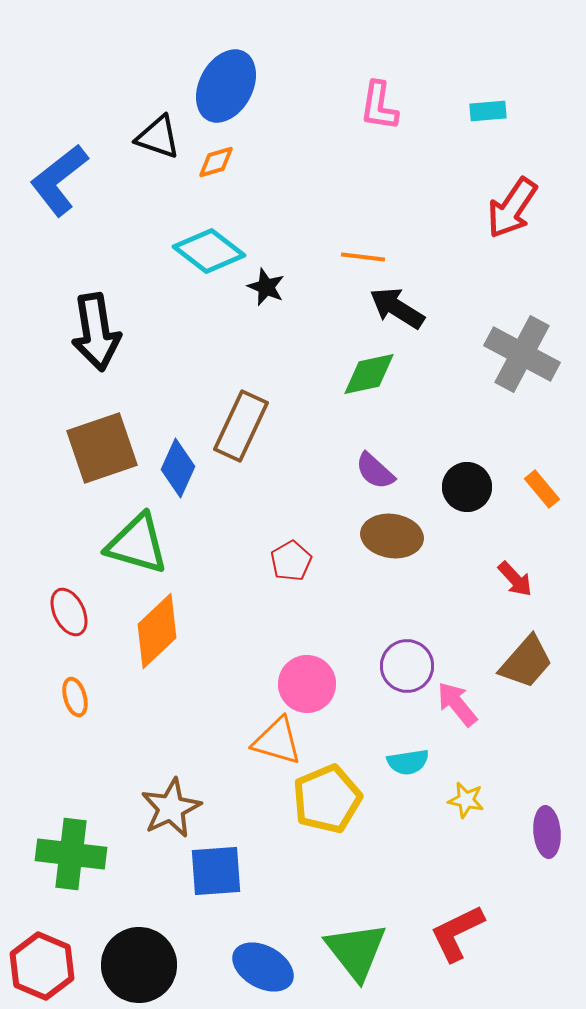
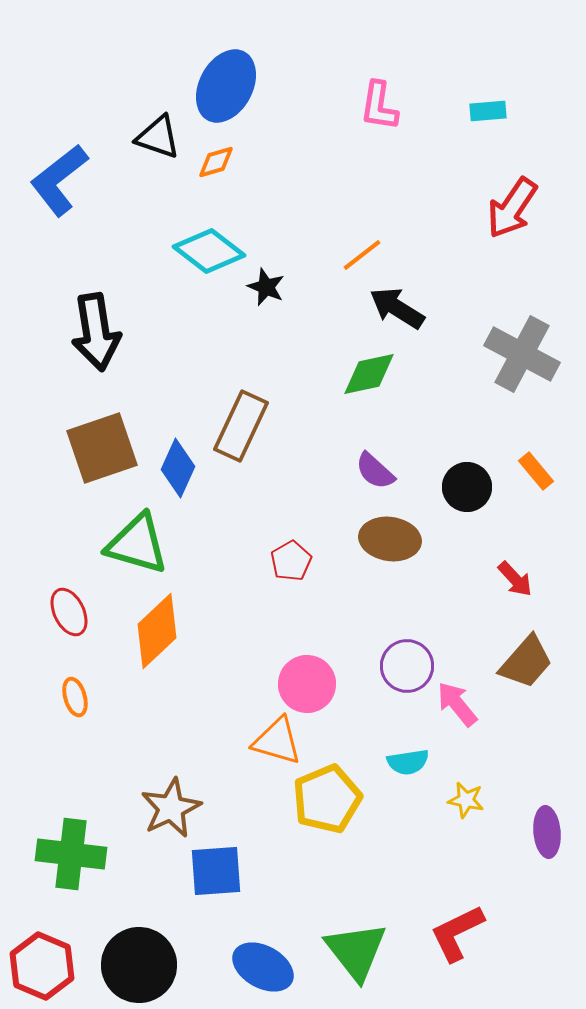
orange line at (363, 257): moved 1 px left, 2 px up; rotated 45 degrees counterclockwise
orange rectangle at (542, 489): moved 6 px left, 18 px up
brown ellipse at (392, 536): moved 2 px left, 3 px down
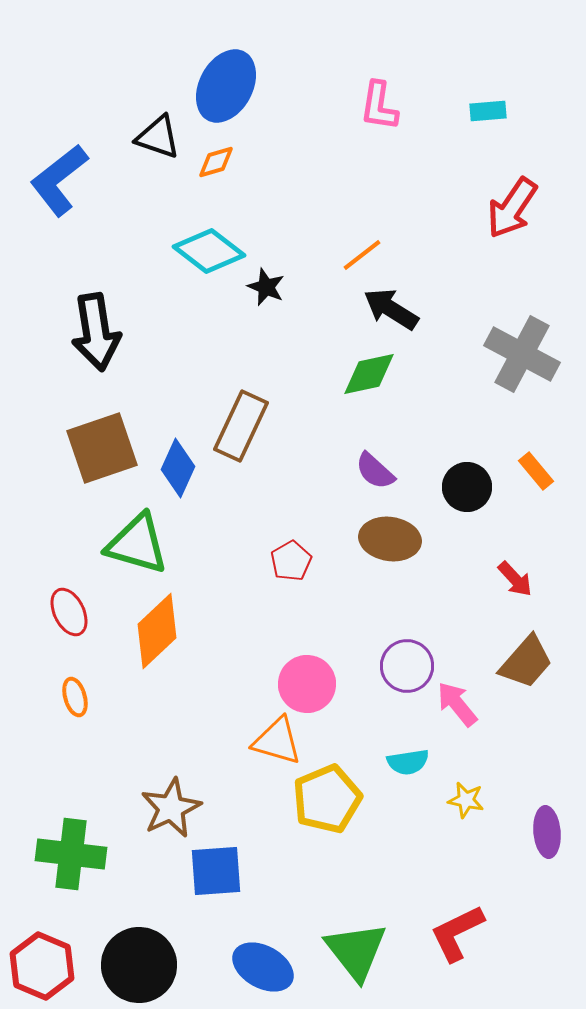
black arrow at (397, 308): moved 6 px left, 1 px down
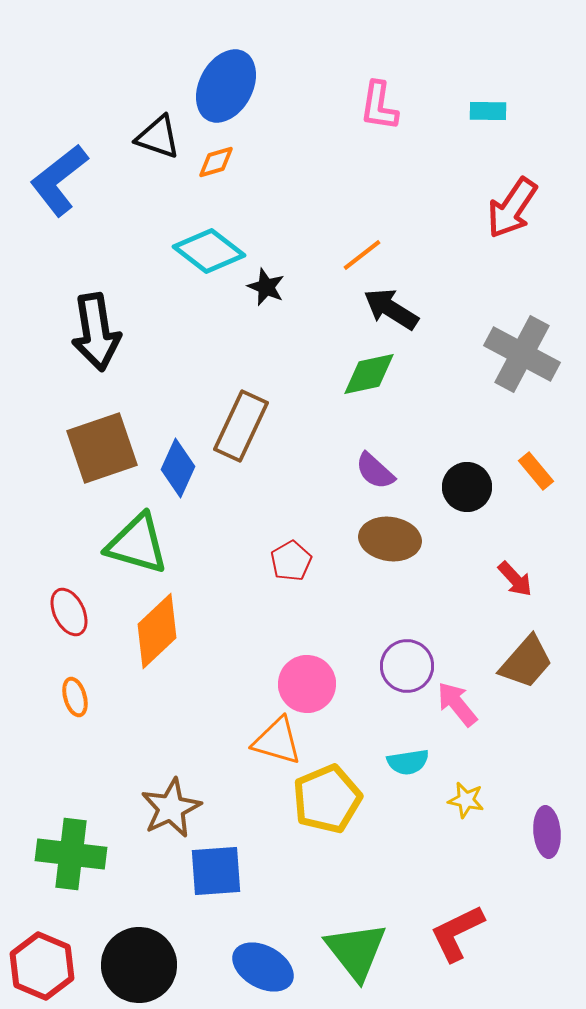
cyan rectangle at (488, 111): rotated 6 degrees clockwise
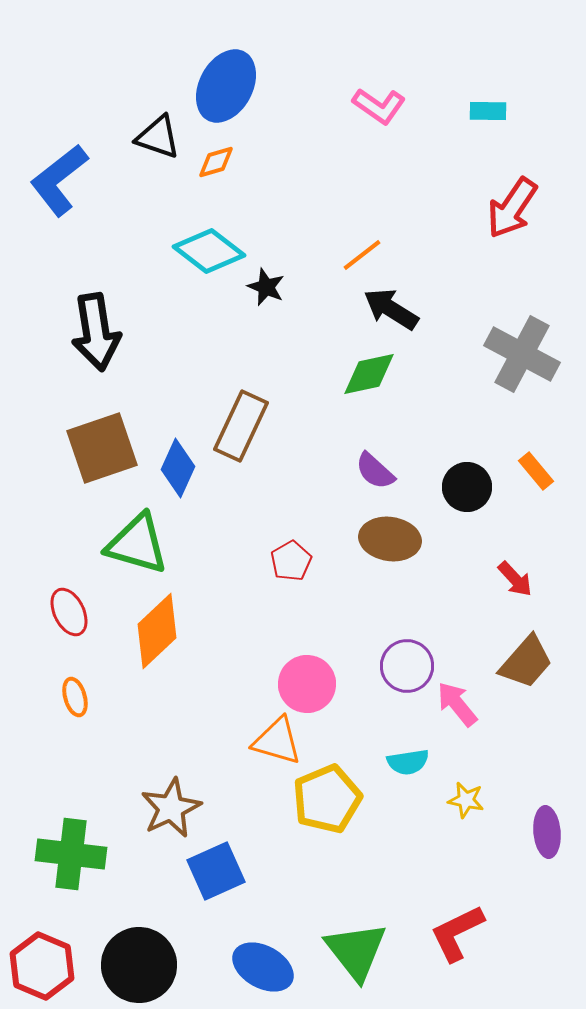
pink L-shape at (379, 106): rotated 64 degrees counterclockwise
blue square at (216, 871): rotated 20 degrees counterclockwise
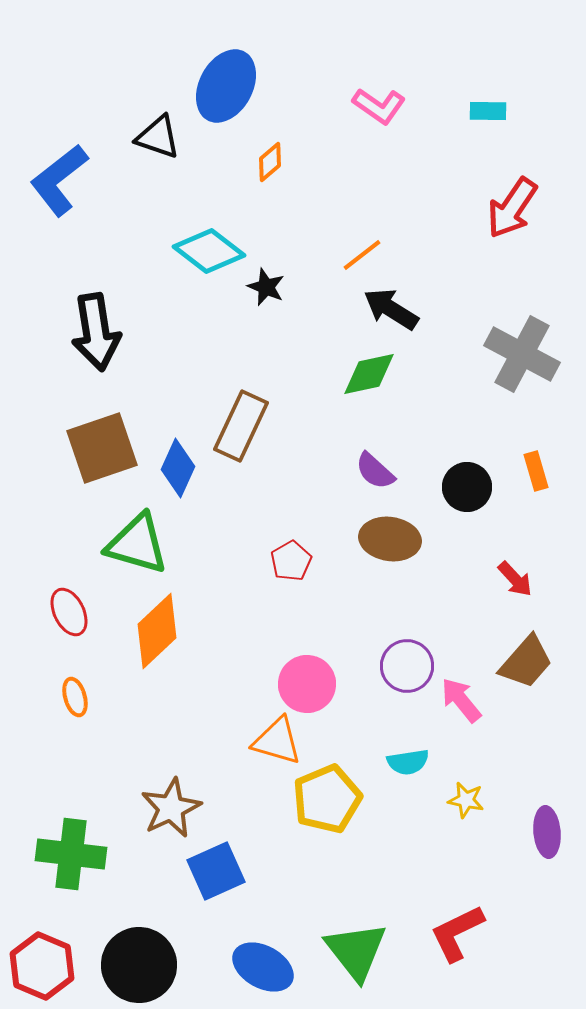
orange diamond at (216, 162): moved 54 px right; rotated 24 degrees counterclockwise
orange rectangle at (536, 471): rotated 24 degrees clockwise
pink arrow at (457, 704): moved 4 px right, 4 px up
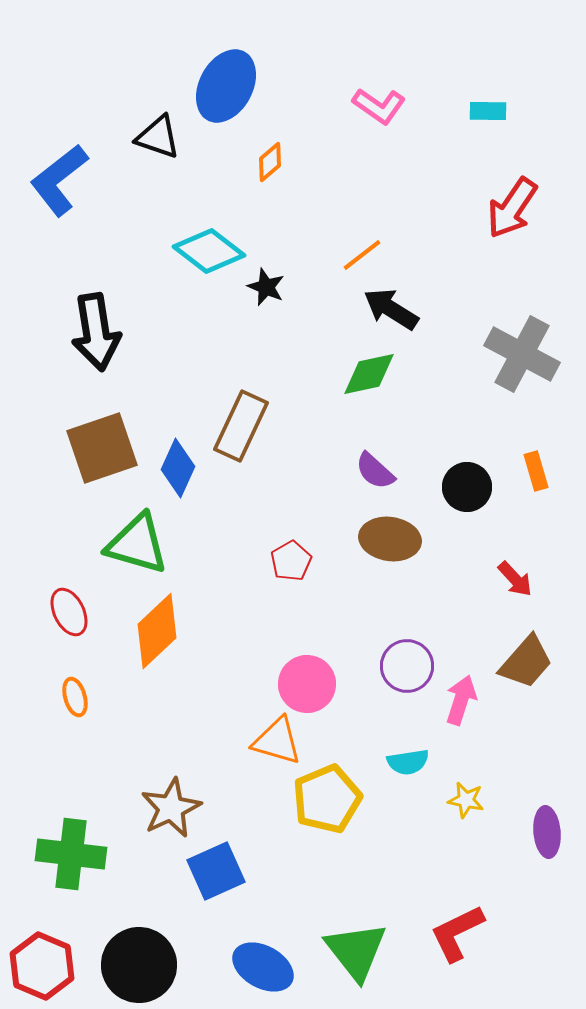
pink arrow at (461, 700): rotated 57 degrees clockwise
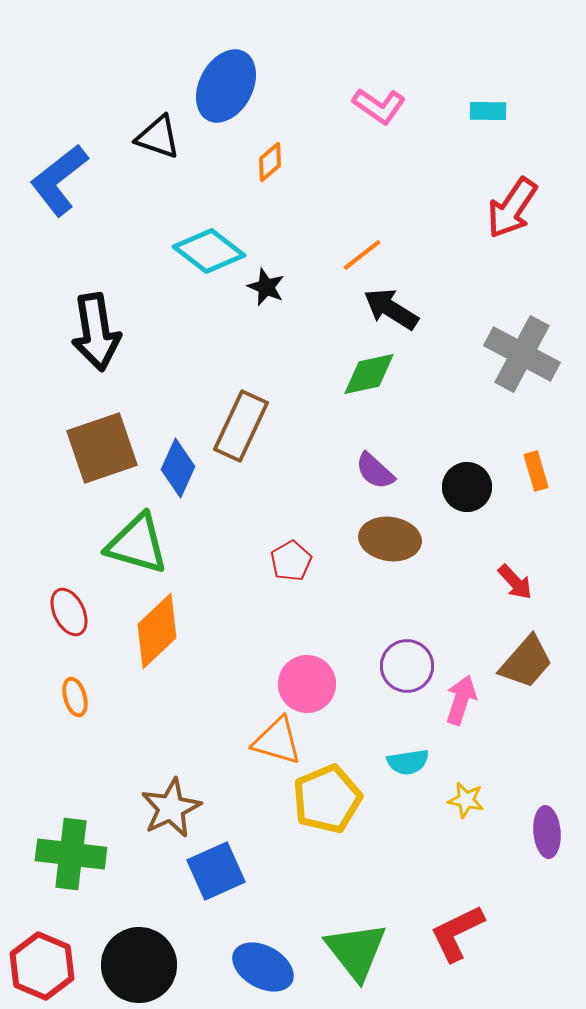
red arrow at (515, 579): moved 3 px down
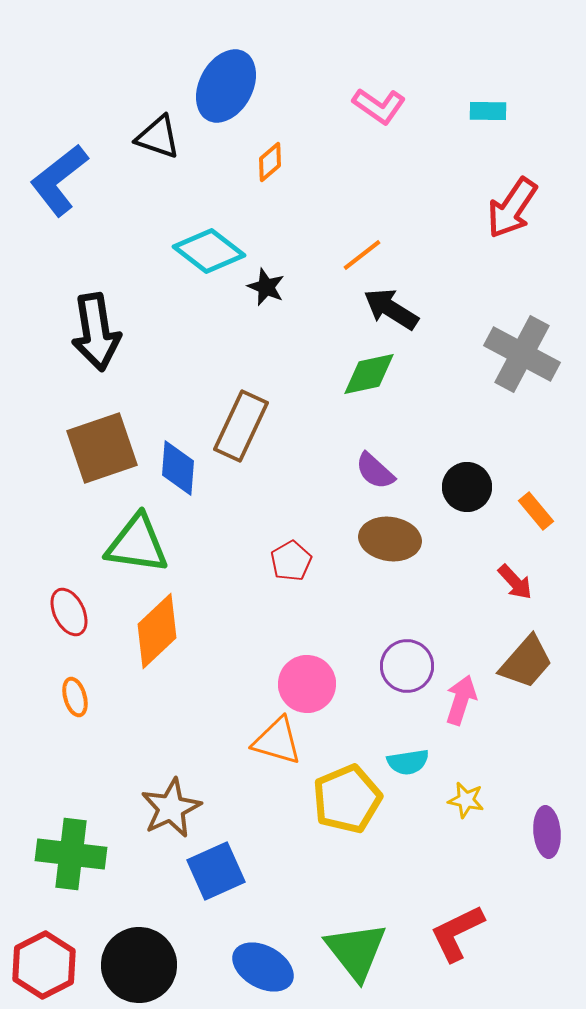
blue diamond at (178, 468): rotated 20 degrees counterclockwise
orange rectangle at (536, 471): moved 40 px down; rotated 24 degrees counterclockwise
green triangle at (137, 544): rotated 8 degrees counterclockwise
yellow pentagon at (327, 799): moved 20 px right
red hexagon at (42, 966): moved 2 px right, 1 px up; rotated 10 degrees clockwise
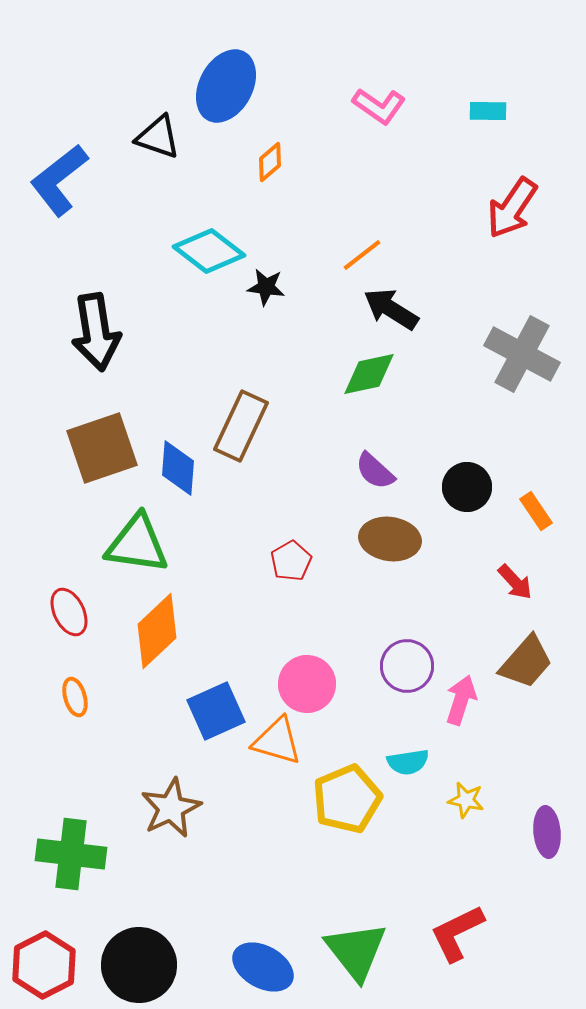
black star at (266, 287): rotated 15 degrees counterclockwise
orange rectangle at (536, 511): rotated 6 degrees clockwise
blue square at (216, 871): moved 160 px up
